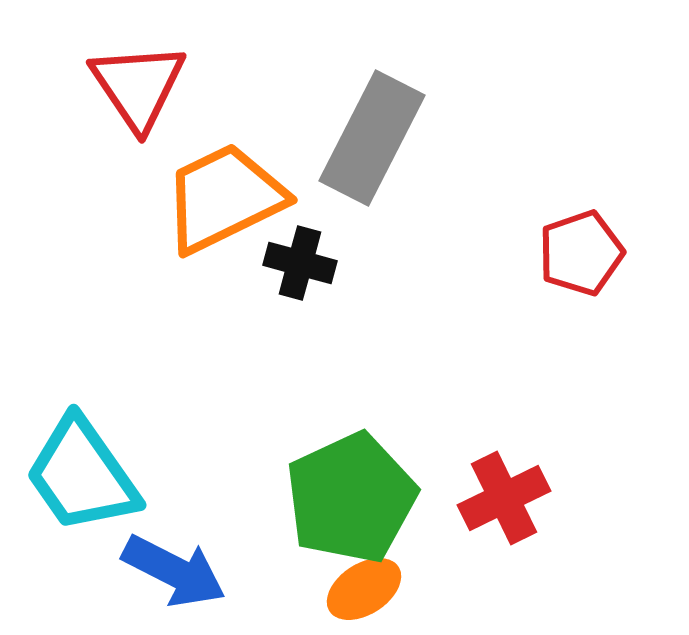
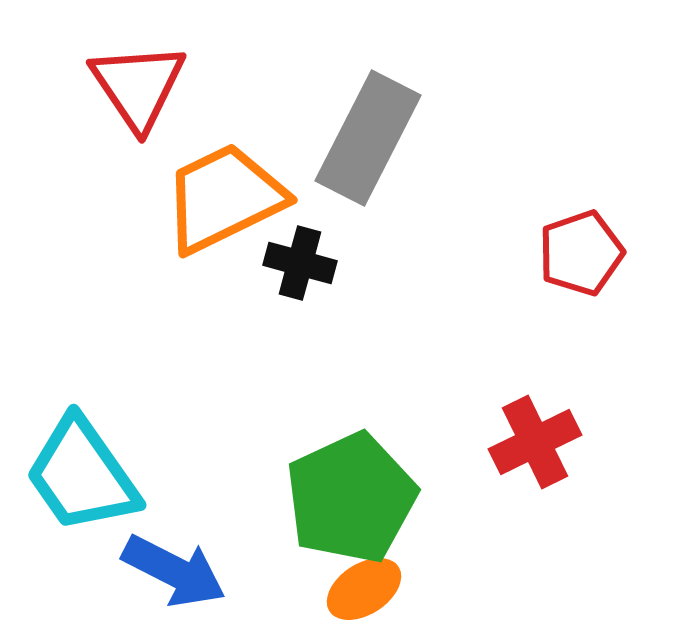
gray rectangle: moved 4 px left
red cross: moved 31 px right, 56 px up
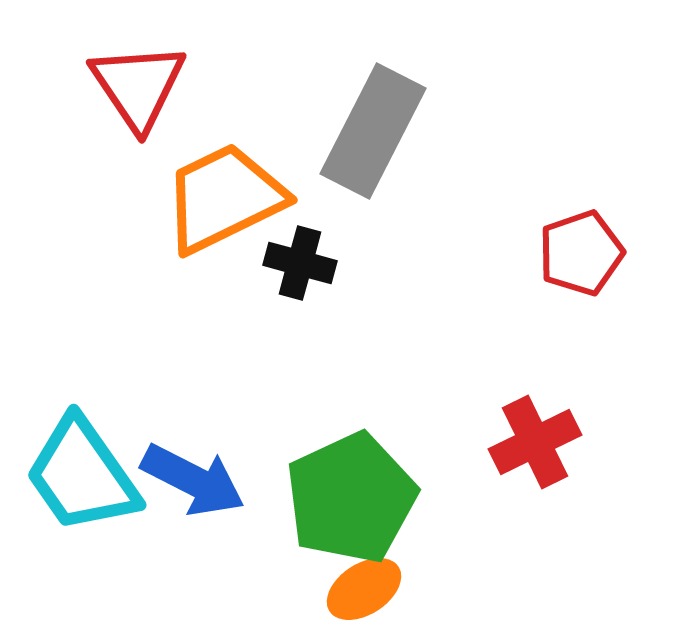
gray rectangle: moved 5 px right, 7 px up
blue arrow: moved 19 px right, 91 px up
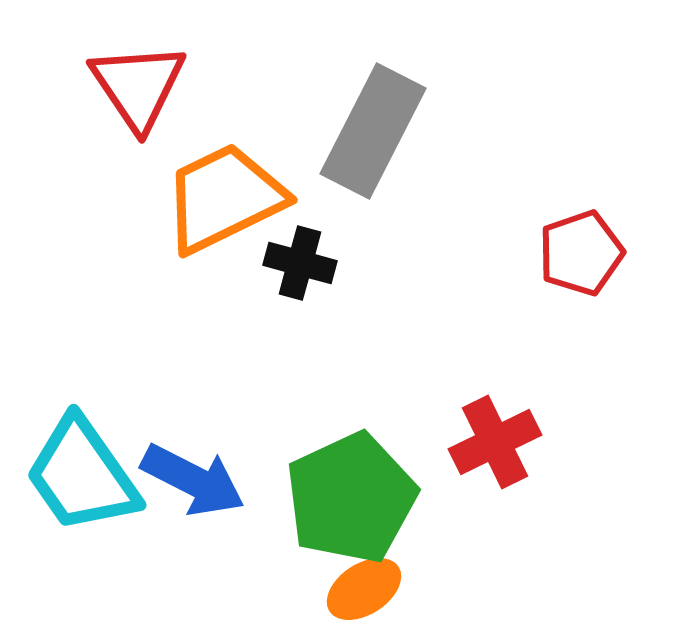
red cross: moved 40 px left
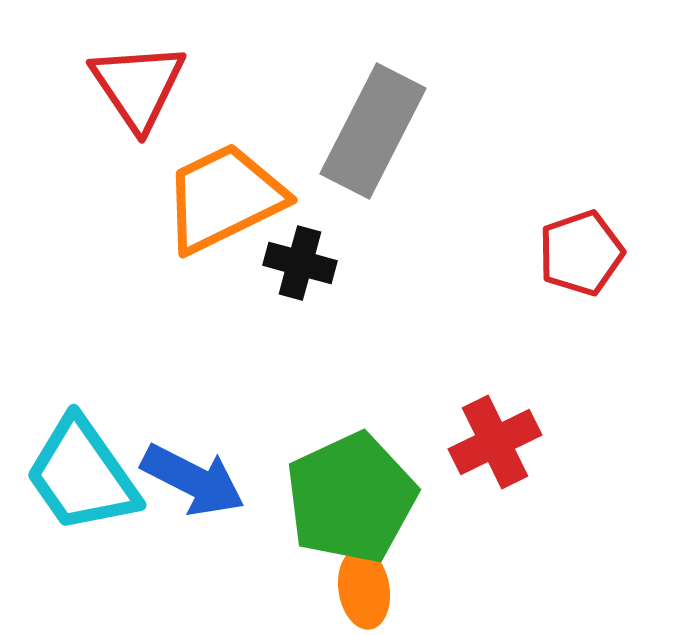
orange ellipse: rotated 66 degrees counterclockwise
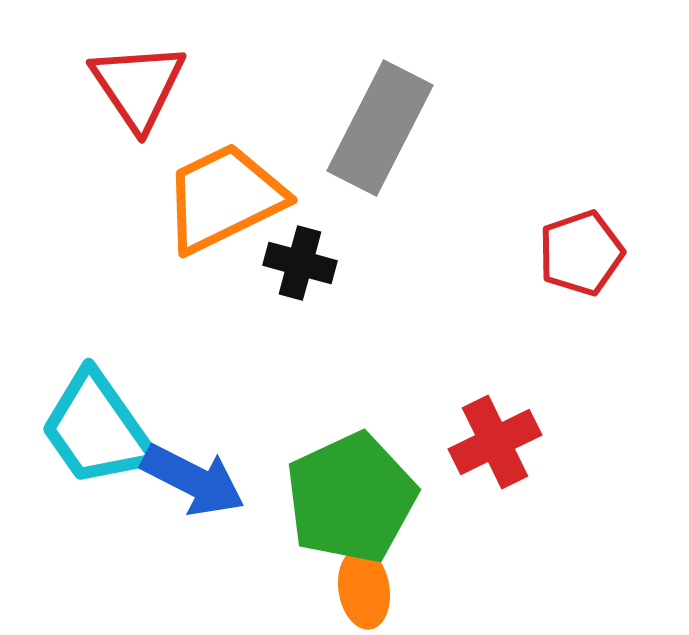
gray rectangle: moved 7 px right, 3 px up
cyan trapezoid: moved 15 px right, 46 px up
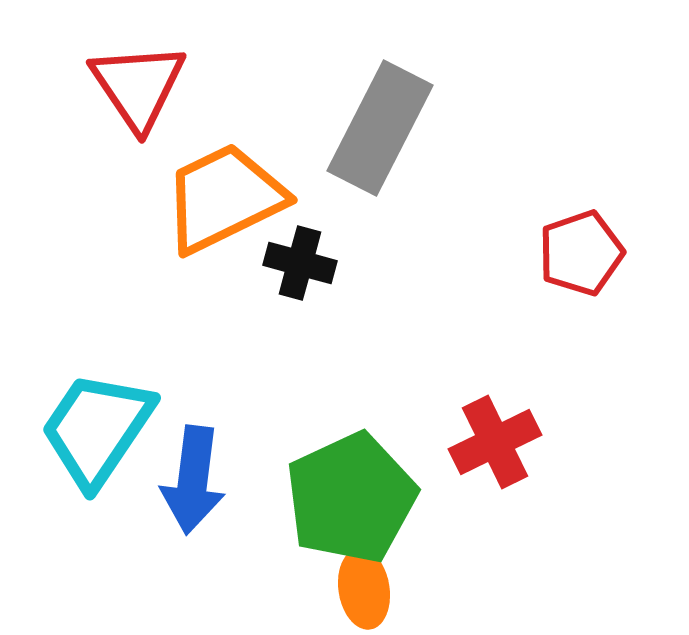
cyan trapezoid: rotated 69 degrees clockwise
blue arrow: rotated 70 degrees clockwise
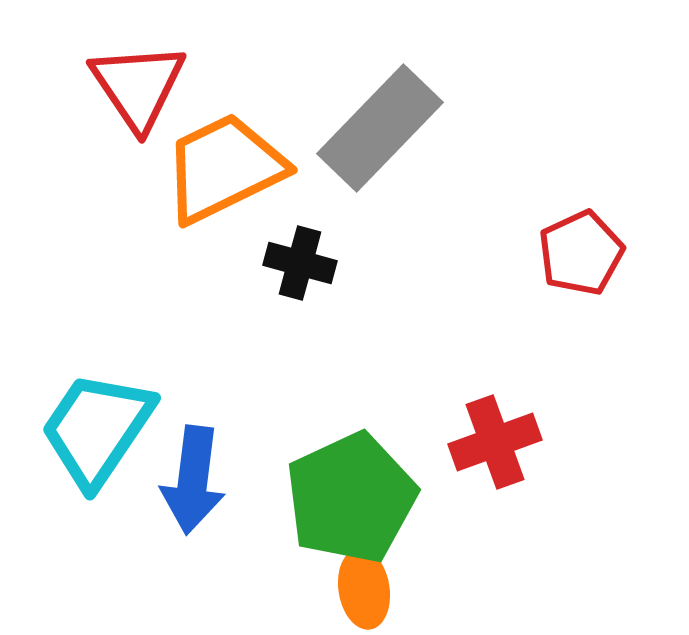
gray rectangle: rotated 17 degrees clockwise
orange trapezoid: moved 30 px up
red pentagon: rotated 6 degrees counterclockwise
red cross: rotated 6 degrees clockwise
